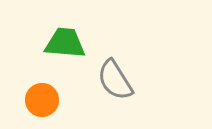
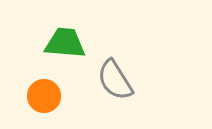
orange circle: moved 2 px right, 4 px up
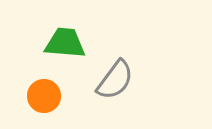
gray semicircle: rotated 111 degrees counterclockwise
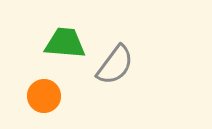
gray semicircle: moved 15 px up
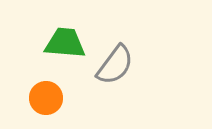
orange circle: moved 2 px right, 2 px down
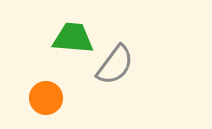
green trapezoid: moved 8 px right, 5 px up
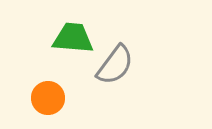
orange circle: moved 2 px right
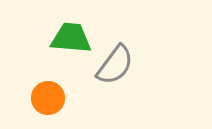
green trapezoid: moved 2 px left
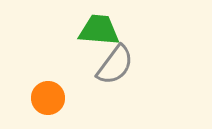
green trapezoid: moved 28 px right, 8 px up
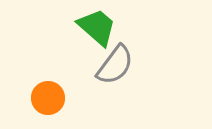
green trapezoid: moved 2 px left, 3 px up; rotated 36 degrees clockwise
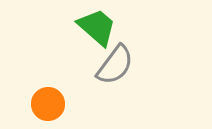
orange circle: moved 6 px down
